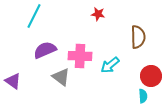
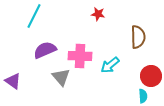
gray triangle: rotated 12 degrees clockwise
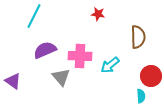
cyan semicircle: moved 2 px left
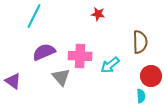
brown semicircle: moved 2 px right, 5 px down
purple semicircle: moved 1 px left, 2 px down
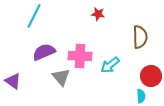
brown semicircle: moved 5 px up
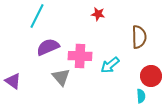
cyan line: moved 3 px right
brown semicircle: moved 1 px left
purple semicircle: moved 4 px right, 5 px up
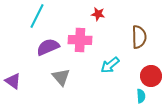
pink cross: moved 16 px up
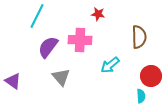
purple semicircle: rotated 30 degrees counterclockwise
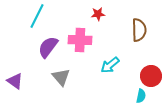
red star: rotated 16 degrees counterclockwise
brown semicircle: moved 7 px up
purple triangle: moved 2 px right
cyan semicircle: rotated 16 degrees clockwise
